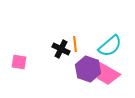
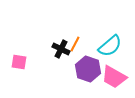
orange line: rotated 35 degrees clockwise
pink trapezoid: moved 7 px right, 3 px down
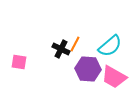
purple hexagon: rotated 15 degrees counterclockwise
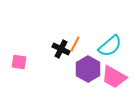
purple hexagon: rotated 25 degrees clockwise
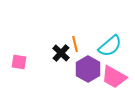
orange line: rotated 42 degrees counterclockwise
black cross: moved 4 px down; rotated 18 degrees clockwise
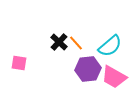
orange line: moved 1 px right, 1 px up; rotated 28 degrees counterclockwise
black cross: moved 2 px left, 11 px up
pink square: moved 1 px down
purple hexagon: rotated 25 degrees clockwise
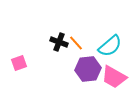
black cross: rotated 24 degrees counterclockwise
pink square: rotated 28 degrees counterclockwise
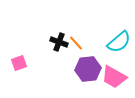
cyan semicircle: moved 9 px right, 4 px up
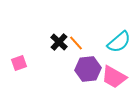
black cross: rotated 24 degrees clockwise
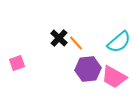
black cross: moved 4 px up
pink square: moved 2 px left
